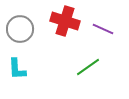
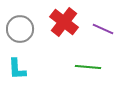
red cross: moved 1 px left, 1 px down; rotated 20 degrees clockwise
green line: rotated 40 degrees clockwise
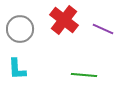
red cross: moved 2 px up
green line: moved 4 px left, 8 px down
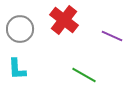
purple line: moved 9 px right, 7 px down
green line: rotated 25 degrees clockwise
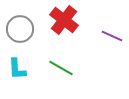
green line: moved 23 px left, 7 px up
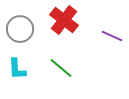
green line: rotated 10 degrees clockwise
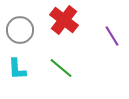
gray circle: moved 1 px down
purple line: rotated 35 degrees clockwise
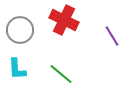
red cross: rotated 12 degrees counterclockwise
green line: moved 6 px down
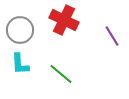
cyan L-shape: moved 3 px right, 5 px up
